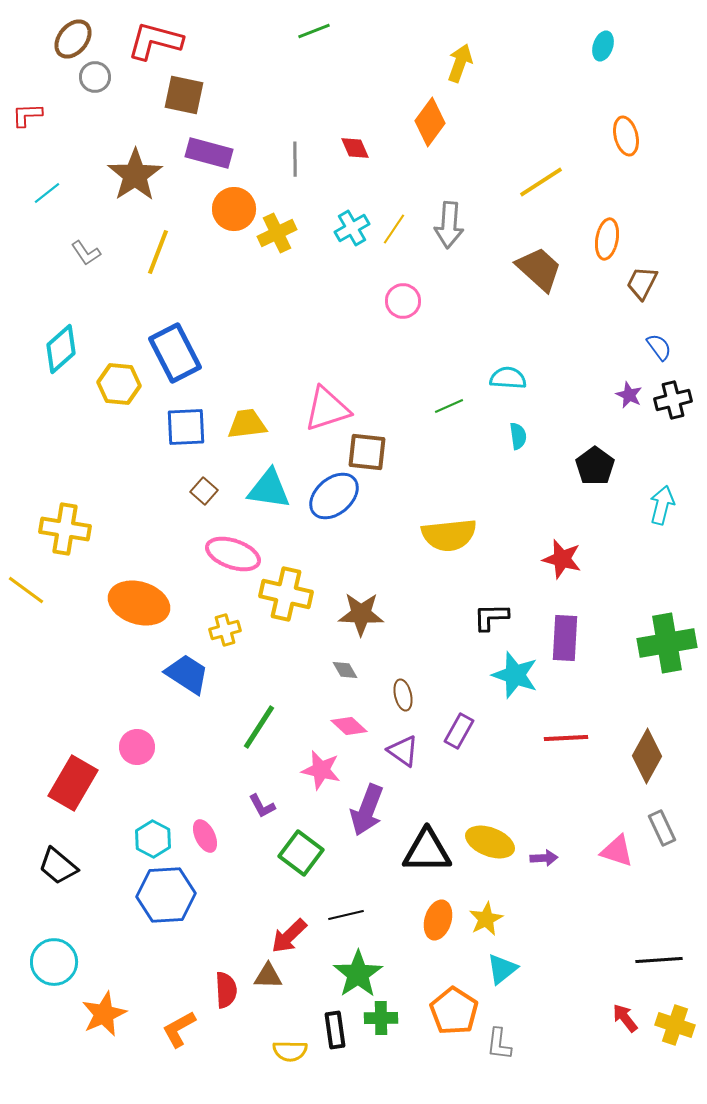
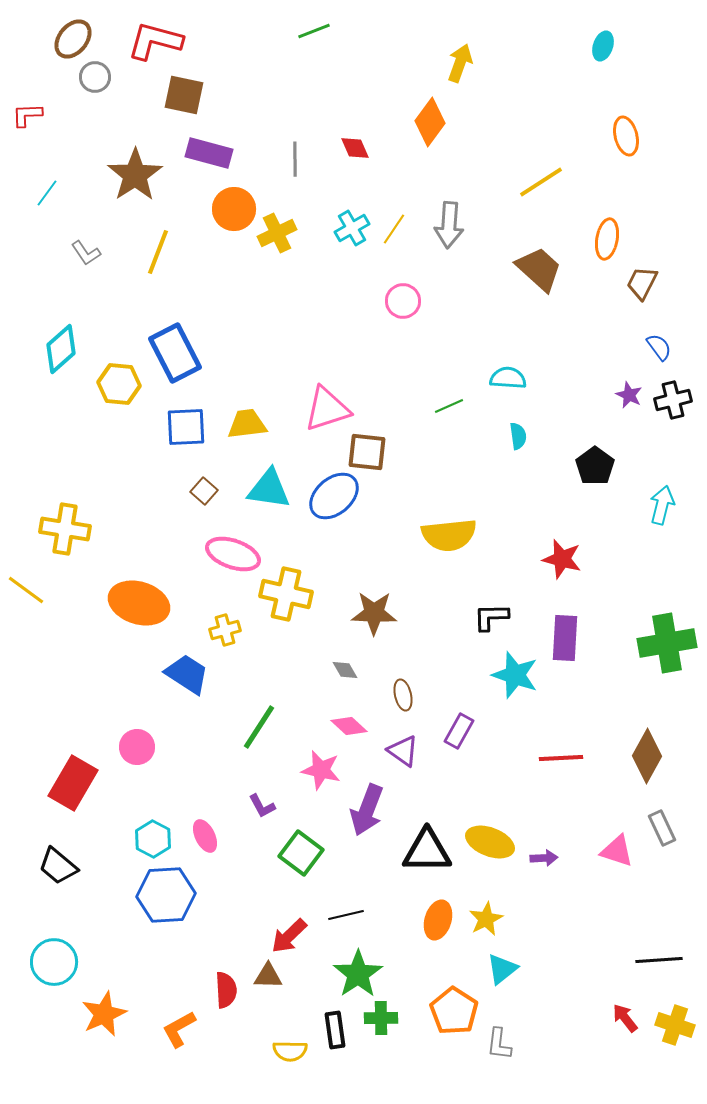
cyan line at (47, 193): rotated 16 degrees counterclockwise
brown star at (361, 614): moved 13 px right, 1 px up
red line at (566, 738): moved 5 px left, 20 px down
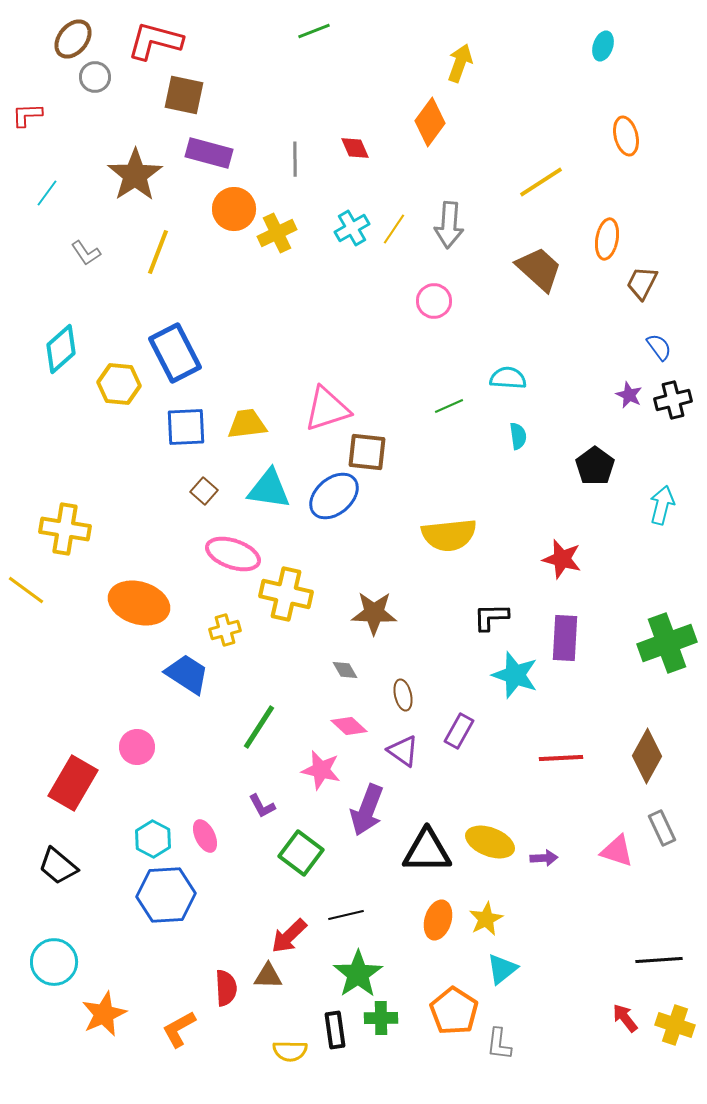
pink circle at (403, 301): moved 31 px right
green cross at (667, 643): rotated 10 degrees counterclockwise
red semicircle at (226, 990): moved 2 px up
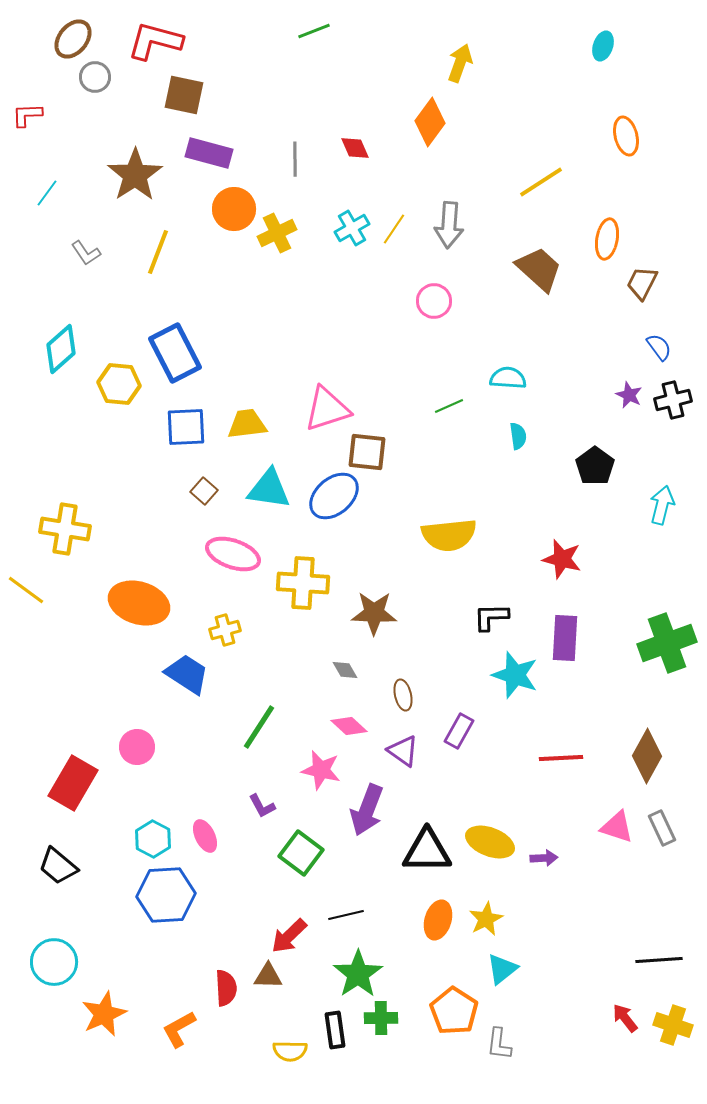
yellow cross at (286, 594): moved 17 px right, 11 px up; rotated 9 degrees counterclockwise
pink triangle at (617, 851): moved 24 px up
yellow cross at (675, 1025): moved 2 px left
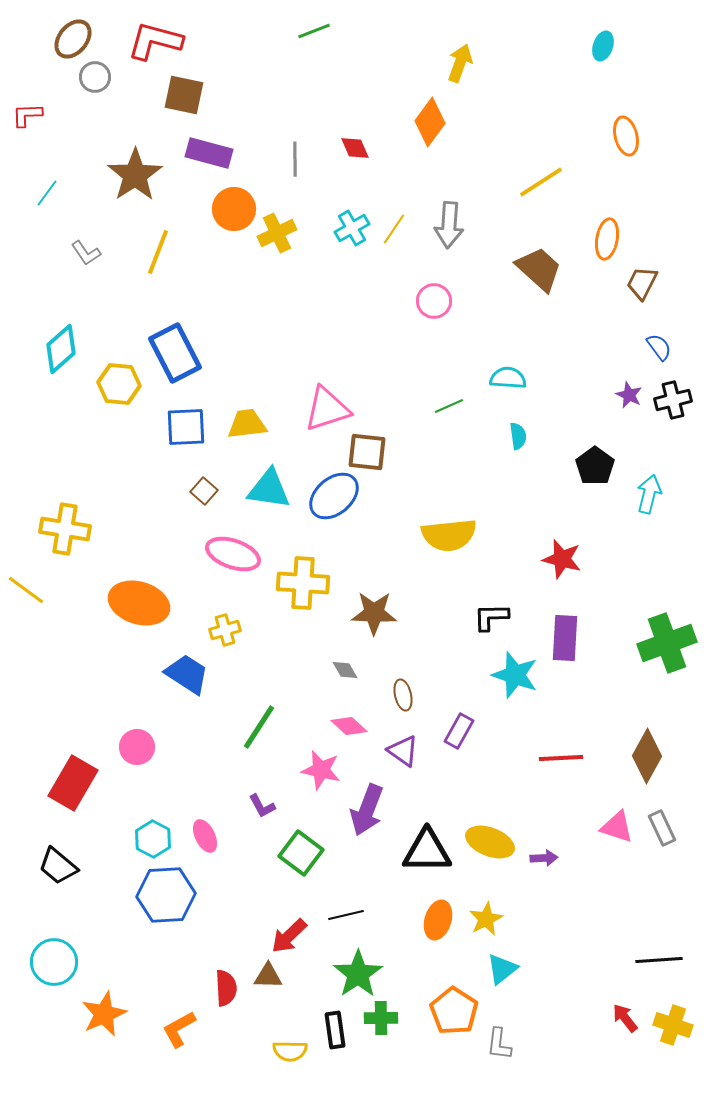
cyan arrow at (662, 505): moved 13 px left, 11 px up
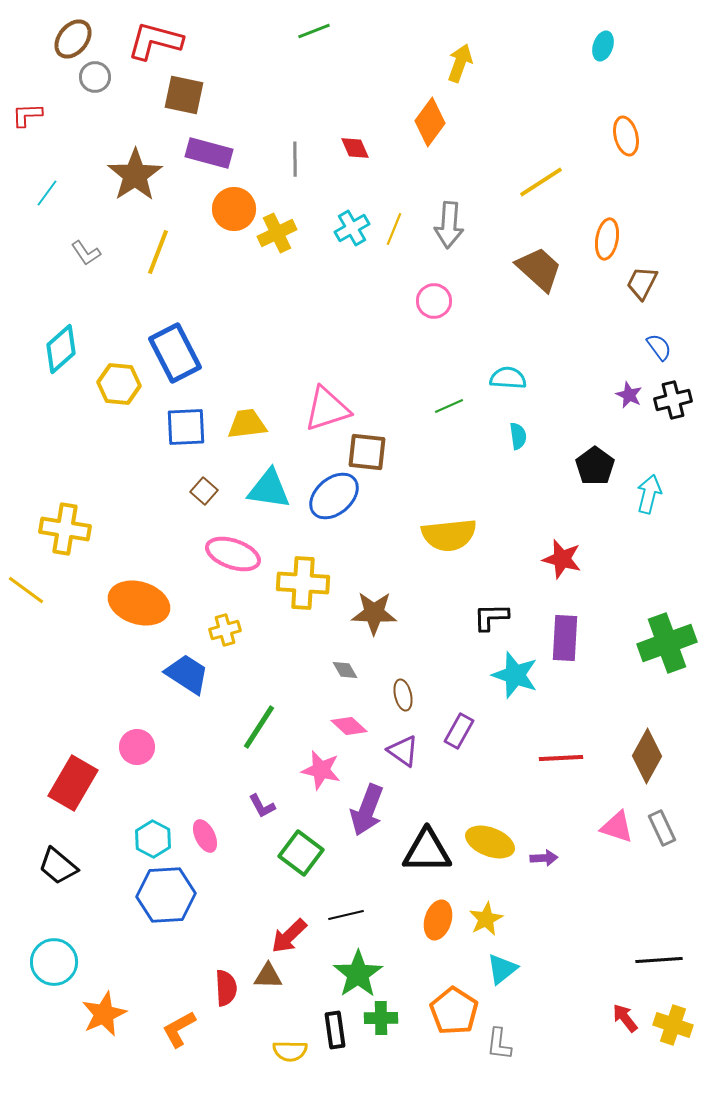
yellow line at (394, 229): rotated 12 degrees counterclockwise
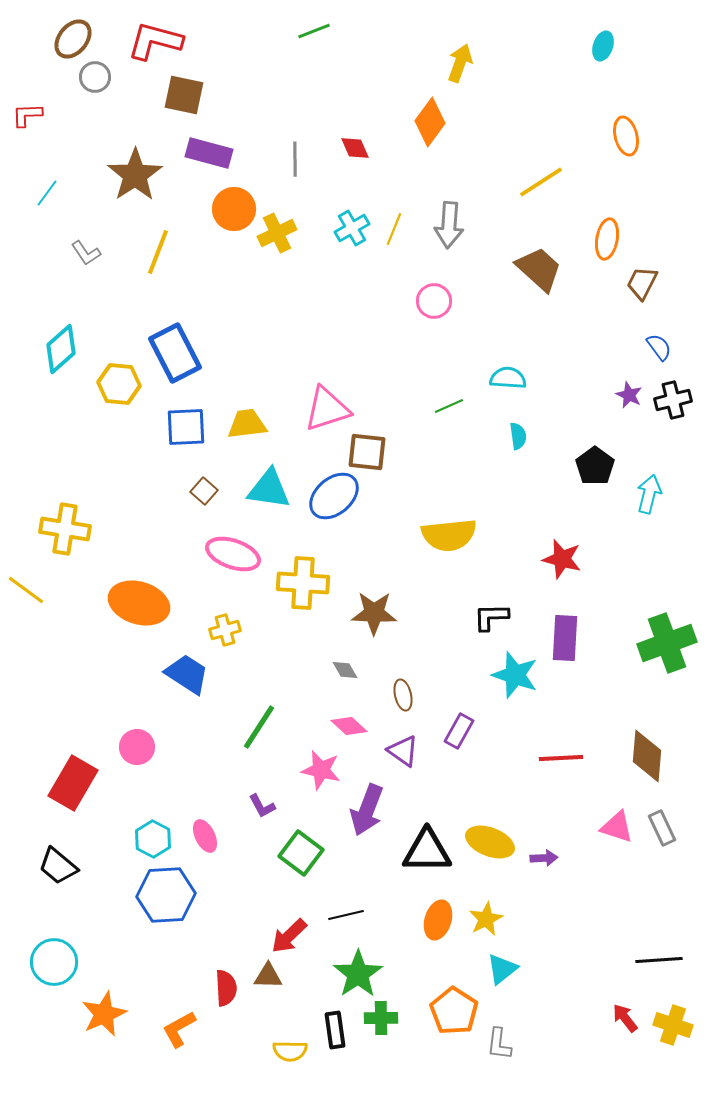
brown diamond at (647, 756): rotated 24 degrees counterclockwise
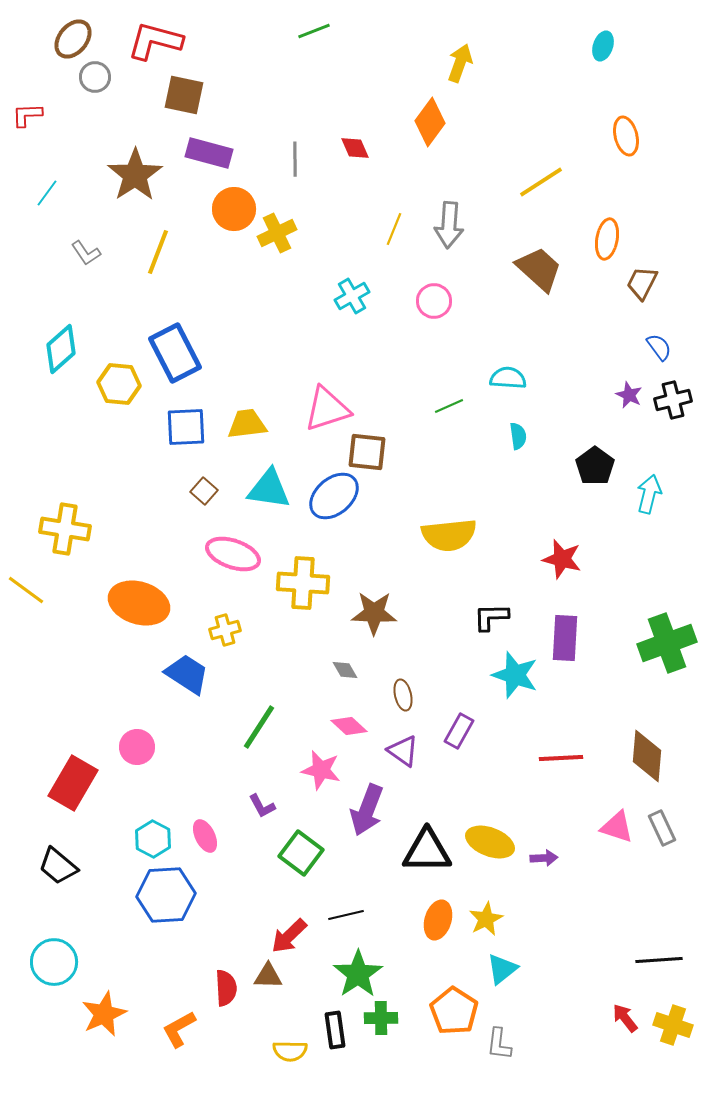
cyan cross at (352, 228): moved 68 px down
